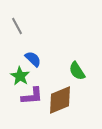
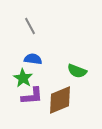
gray line: moved 13 px right
blue semicircle: rotated 36 degrees counterclockwise
green semicircle: rotated 36 degrees counterclockwise
green star: moved 3 px right, 2 px down
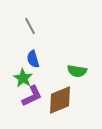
blue semicircle: rotated 114 degrees counterclockwise
green semicircle: rotated 12 degrees counterclockwise
purple L-shape: rotated 20 degrees counterclockwise
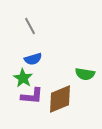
blue semicircle: rotated 90 degrees counterclockwise
green semicircle: moved 8 px right, 3 px down
purple L-shape: rotated 30 degrees clockwise
brown diamond: moved 1 px up
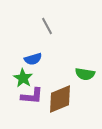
gray line: moved 17 px right
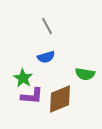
blue semicircle: moved 13 px right, 2 px up
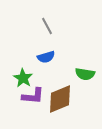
purple L-shape: moved 1 px right
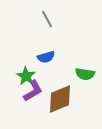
gray line: moved 7 px up
green star: moved 3 px right, 2 px up
purple L-shape: moved 5 px up; rotated 35 degrees counterclockwise
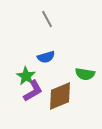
brown diamond: moved 3 px up
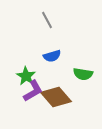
gray line: moved 1 px down
blue semicircle: moved 6 px right, 1 px up
green semicircle: moved 2 px left
brown diamond: moved 4 px left, 1 px down; rotated 72 degrees clockwise
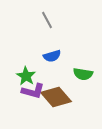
purple L-shape: rotated 45 degrees clockwise
